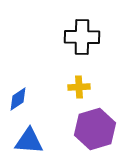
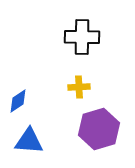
blue diamond: moved 2 px down
purple hexagon: moved 4 px right
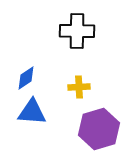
black cross: moved 5 px left, 6 px up
blue diamond: moved 8 px right, 23 px up
blue triangle: moved 3 px right, 29 px up
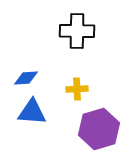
blue diamond: rotated 30 degrees clockwise
yellow cross: moved 2 px left, 2 px down
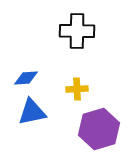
blue triangle: rotated 16 degrees counterclockwise
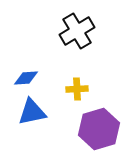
black cross: rotated 32 degrees counterclockwise
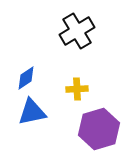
blue diamond: rotated 30 degrees counterclockwise
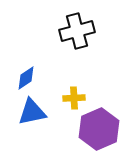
black cross: rotated 16 degrees clockwise
yellow cross: moved 3 px left, 9 px down
purple hexagon: rotated 6 degrees counterclockwise
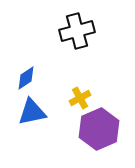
yellow cross: moved 6 px right; rotated 25 degrees counterclockwise
